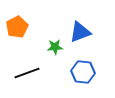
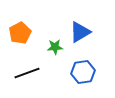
orange pentagon: moved 3 px right, 6 px down
blue triangle: rotated 10 degrees counterclockwise
blue hexagon: rotated 15 degrees counterclockwise
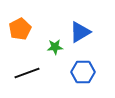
orange pentagon: moved 4 px up
blue hexagon: rotated 10 degrees clockwise
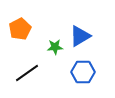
blue triangle: moved 4 px down
black line: rotated 15 degrees counterclockwise
